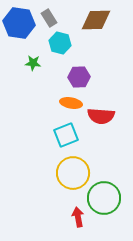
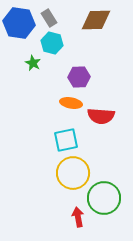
cyan hexagon: moved 8 px left
green star: rotated 21 degrees clockwise
cyan square: moved 5 px down; rotated 10 degrees clockwise
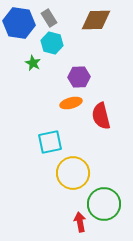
orange ellipse: rotated 25 degrees counterclockwise
red semicircle: rotated 72 degrees clockwise
cyan square: moved 16 px left, 2 px down
green circle: moved 6 px down
red arrow: moved 2 px right, 5 px down
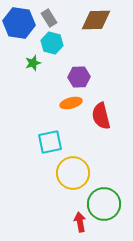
green star: rotated 28 degrees clockwise
